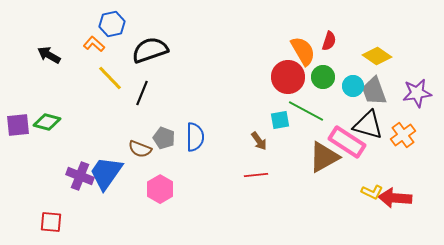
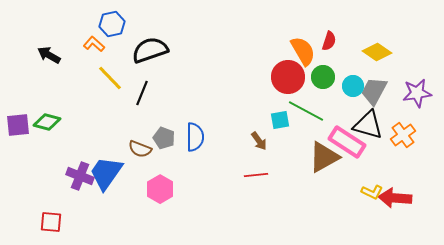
yellow diamond: moved 4 px up
gray trapezoid: rotated 48 degrees clockwise
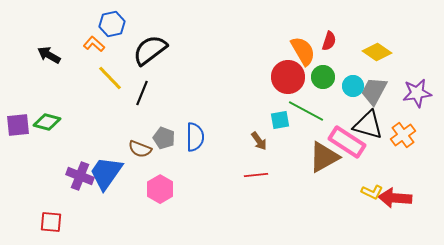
black semicircle: rotated 18 degrees counterclockwise
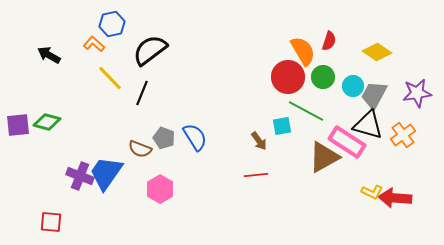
gray trapezoid: moved 4 px down
cyan square: moved 2 px right, 6 px down
blue semicircle: rotated 32 degrees counterclockwise
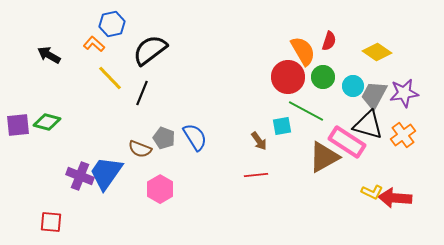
purple star: moved 13 px left
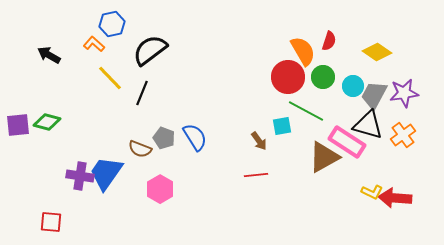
purple cross: rotated 12 degrees counterclockwise
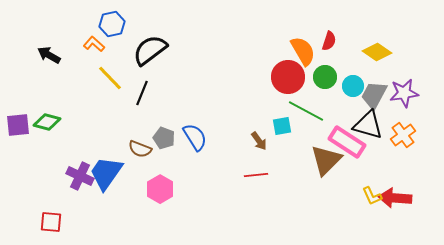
green circle: moved 2 px right
brown triangle: moved 2 px right, 3 px down; rotated 16 degrees counterclockwise
purple cross: rotated 16 degrees clockwise
yellow L-shape: moved 4 px down; rotated 40 degrees clockwise
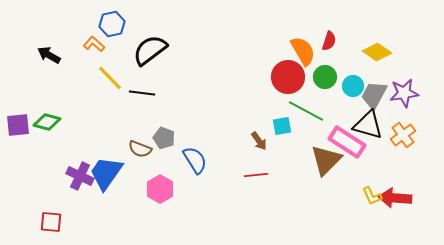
black line: rotated 75 degrees clockwise
blue semicircle: moved 23 px down
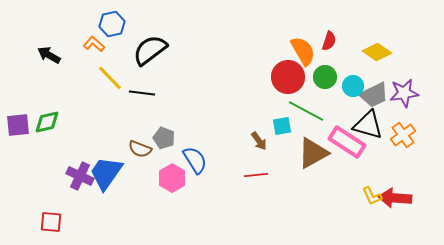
gray trapezoid: rotated 144 degrees counterclockwise
green diamond: rotated 28 degrees counterclockwise
brown triangle: moved 13 px left, 7 px up; rotated 16 degrees clockwise
pink hexagon: moved 12 px right, 11 px up
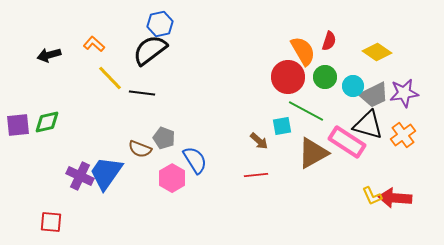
blue hexagon: moved 48 px right
black arrow: rotated 45 degrees counterclockwise
brown arrow: rotated 12 degrees counterclockwise
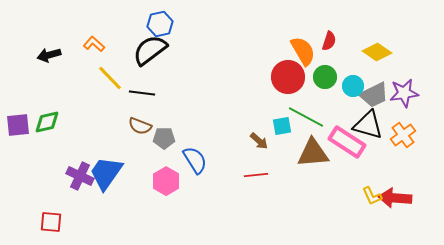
green line: moved 6 px down
gray pentagon: rotated 20 degrees counterclockwise
brown semicircle: moved 23 px up
brown triangle: rotated 24 degrees clockwise
pink hexagon: moved 6 px left, 3 px down
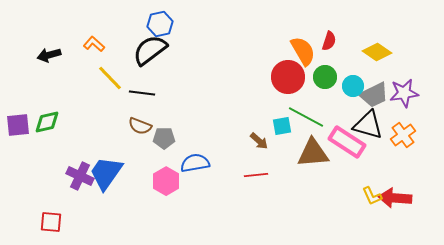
blue semicircle: moved 3 px down; rotated 68 degrees counterclockwise
